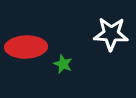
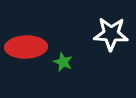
green star: moved 2 px up
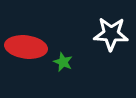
red ellipse: rotated 9 degrees clockwise
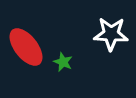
red ellipse: rotated 45 degrees clockwise
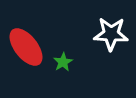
green star: rotated 18 degrees clockwise
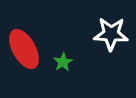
red ellipse: moved 2 px left, 2 px down; rotated 9 degrees clockwise
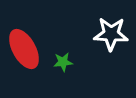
green star: rotated 24 degrees clockwise
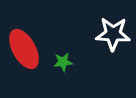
white star: moved 2 px right
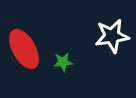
white star: moved 1 px left, 2 px down; rotated 12 degrees counterclockwise
